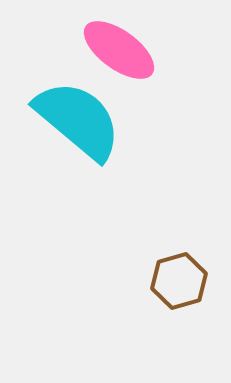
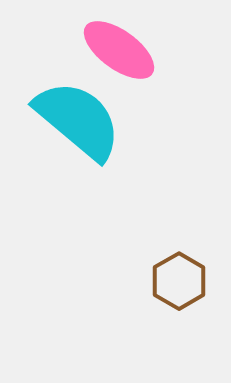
brown hexagon: rotated 14 degrees counterclockwise
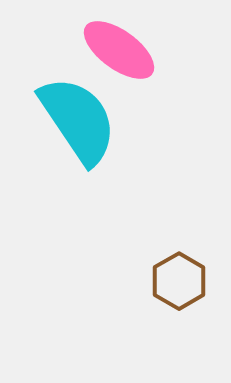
cyan semicircle: rotated 16 degrees clockwise
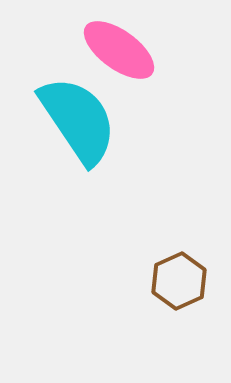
brown hexagon: rotated 6 degrees clockwise
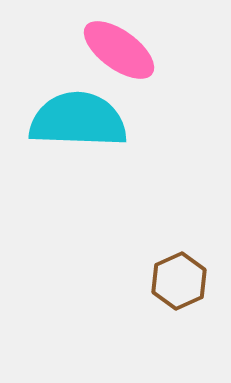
cyan semicircle: rotated 54 degrees counterclockwise
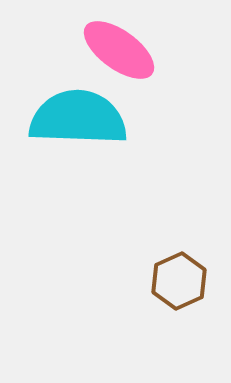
cyan semicircle: moved 2 px up
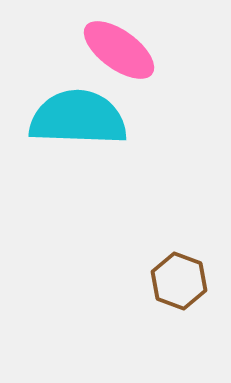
brown hexagon: rotated 16 degrees counterclockwise
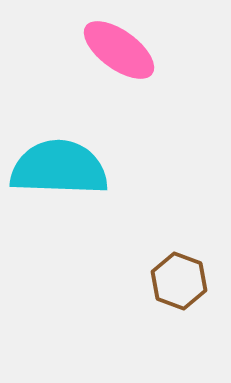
cyan semicircle: moved 19 px left, 50 px down
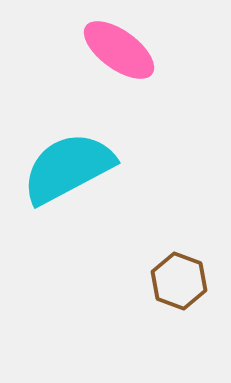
cyan semicircle: moved 9 px right; rotated 30 degrees counterclockwise
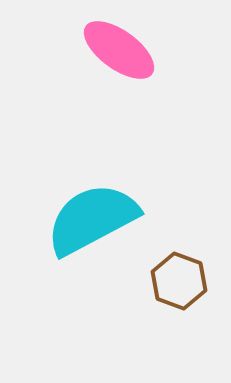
cyan semicircle: moved 24 px right, 51 px down
